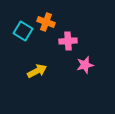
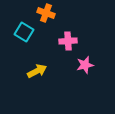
orange cross: moved 9 px up
cyan square: moved 1 px right, 1 px down
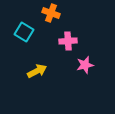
orange cross: moved 5 px right
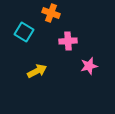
pink star: moved 4 px right, 1 px down
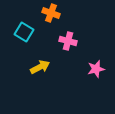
pink cross: rotated 18 degrees clockwise
pink star: moved 7 px right, 3 px down
yellow arrow: moved 3 px right, 4 px up
